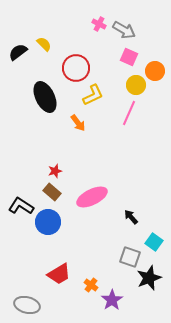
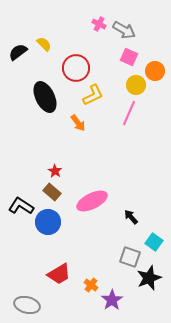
red star: rotated 24 degrees counterclockwise
pink ellipse: moved 4 px down
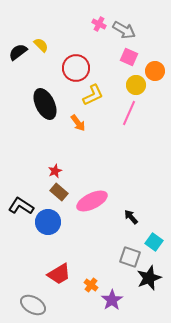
yellow semicircle: moved 3 px left, 1 px down
black ellipse: moved 7 px down
red star: rotated 16 degrees clockwise
brown rectangle: moved 7 px right
gray ellipse: moved 6 px right; rotated 15 degrees clockwise
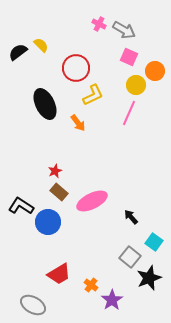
gray square: rotated 20 degrees clockwise
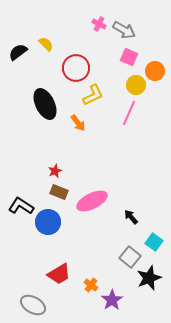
yellow semicircle: moved 5 px right, 1 px up
brown rectangle: rotated 18 degrees counterclockwise
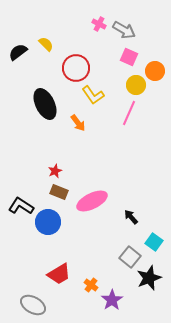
yellow L-shape: rotated 80 degrees clockwise
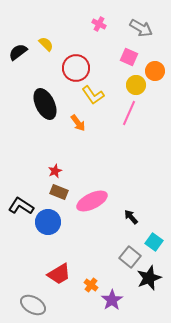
gray arrow: moved 17 px right, 2 px up
